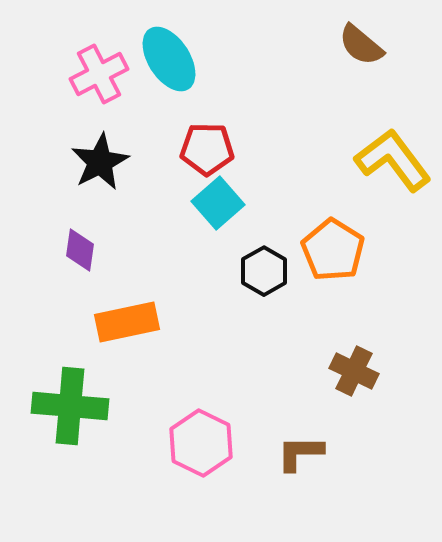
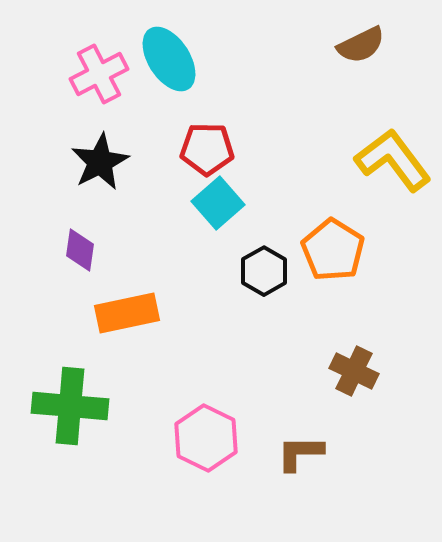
brown semicircle: rotated 66 degrees counterclockwise
orange rectangle: moved 9 px up
pink hexagon: moved 5 px right, 5 px up
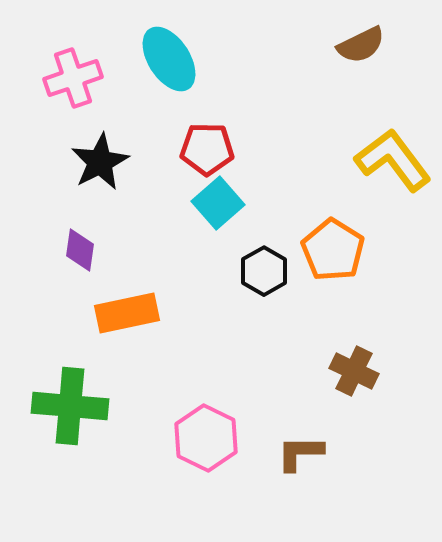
pink cross: moved 26 px left, 4 px down; rotated 8 degrees clockwise
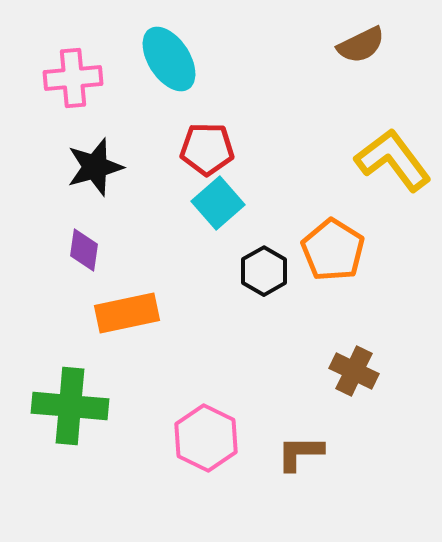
pink cross: rotated 14 degrees clockwise
black star: moved 5 px left, 5 px down; rotated 12 degrees clockwise
purple diamond: moved 4 px right
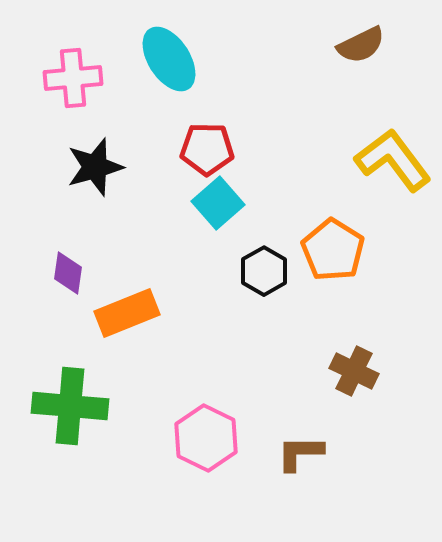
purple diamond: moved 16 px left, 23 px down
orange rectangle: rotated 10 degrees counterclockwise
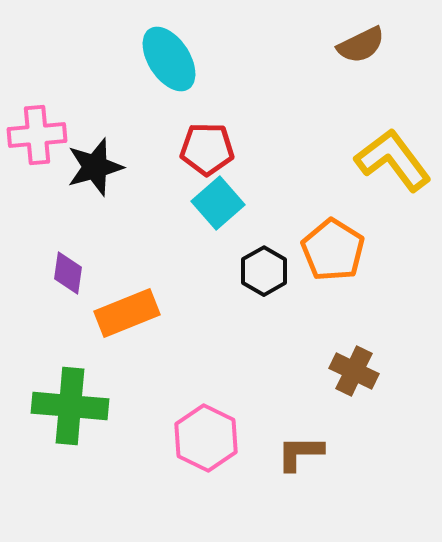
pink cross: moved 36 px left, 57 px down
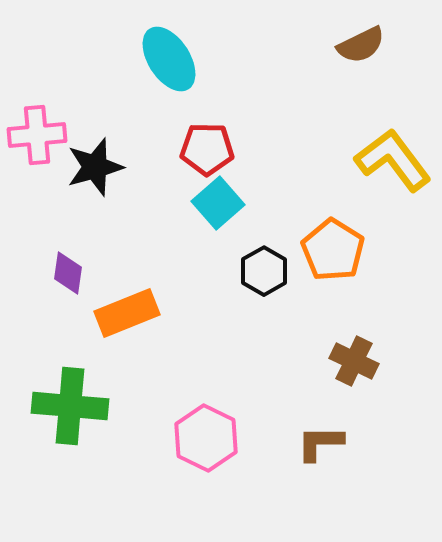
brown cross: moved 10 px up
brown L-shape: moved 20 px right, 10 px up
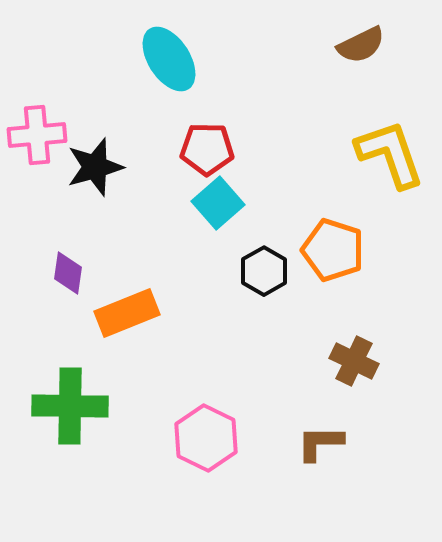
yellow L-shape: moved 3 px left, 6 px up; rotated 18 degrees clockwise
orange pentagon: rotated 14 degrees counterclockwise
green cross: rotated 4 degrees counterclockwise
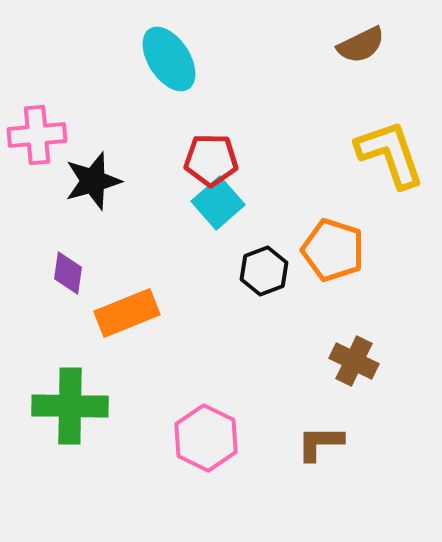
red pentagon: moved 4 px right, 11 px down
black star: moved 2 px left, 14 px down
black hexagon: rotated 9 degrees clockwise
